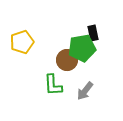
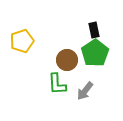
black rectangle: moved 1 px right, 3 px up
yellow pentagon: moved 1 px up
green pentagon: moved 13 px right, 5 px down; rotated 24 degrees counterclockwise
green L-shape: moved 4 px right, 1 px up
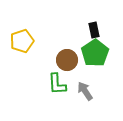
gray arrow: rotated 108 degrees clockwise
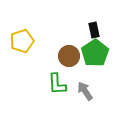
brown circle: moved 2 px right, 4 px up
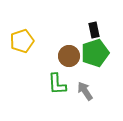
green pentagon: rotated 16 degrees clockwise
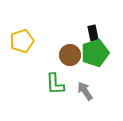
black rectangle: moved 1 px left, 3 px down
brown circle: moved 1 px right, 1 px up
green L-shape: moved 2 px left
